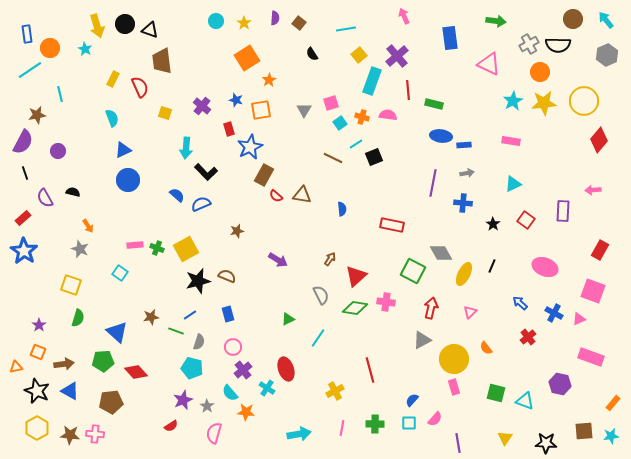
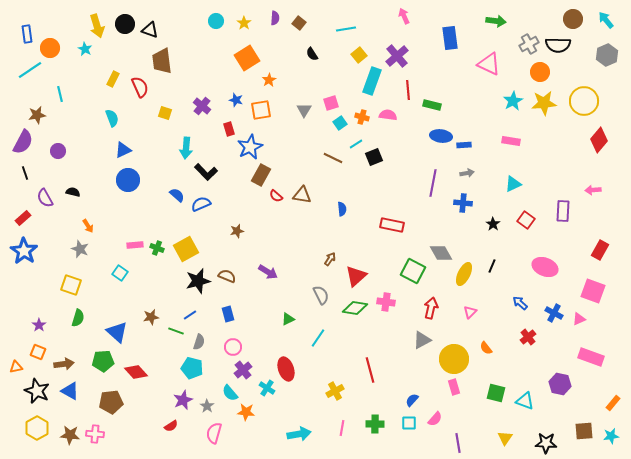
green rectangle at (434, 104): moved 2 px left, 1 px down
brown rectangle at (264, 175): moved 3 px left
purple arrow at (278, 260): moved 10 px left, 12 px down
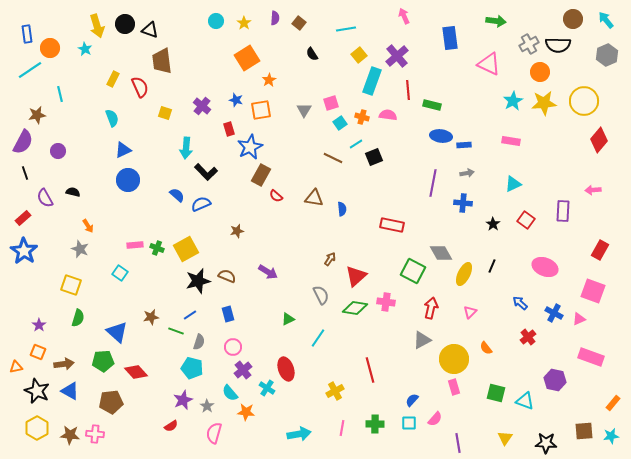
brown triangle at (302, 195): moved 12 px right, 3 px down
purple hexagon at (560, 384): moved 5 px left, 4 px up
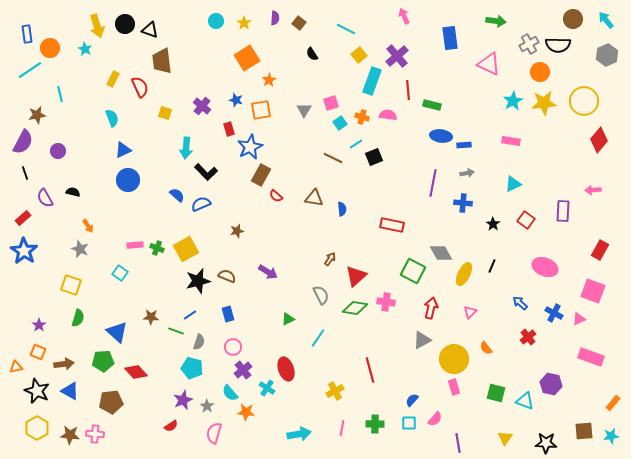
cyan line at (346, 29): rotated 36 degrees clockwise
brown star at (151, 317): rotated 14 degrees clockwise
purple hexagon at (555, 380): moved 4 px left, 4 px down
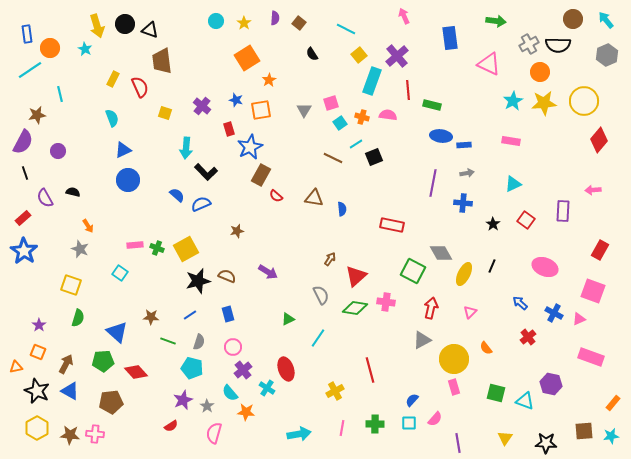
green line at (176, 331): moved 8 px left, 10 px down
brown arrow at (64, 364): moved 2 px right; rotated 54 degrees counterclockwise
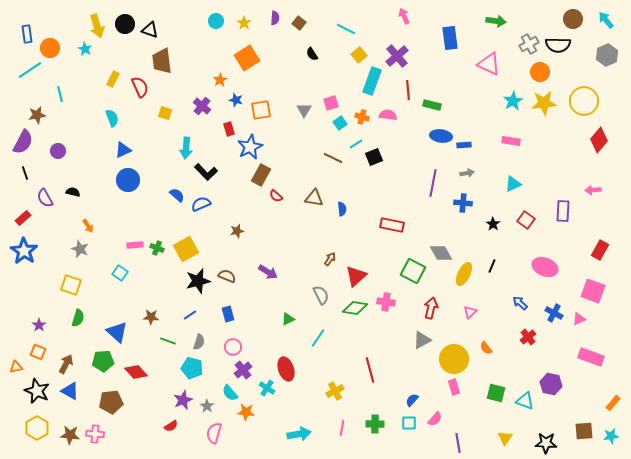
orange star at (269, 80): moved 49 px left
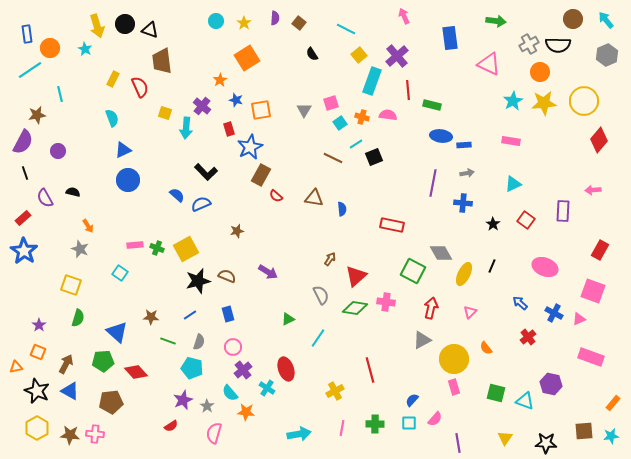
cyan arrow at (186, 148): moved 20 px up
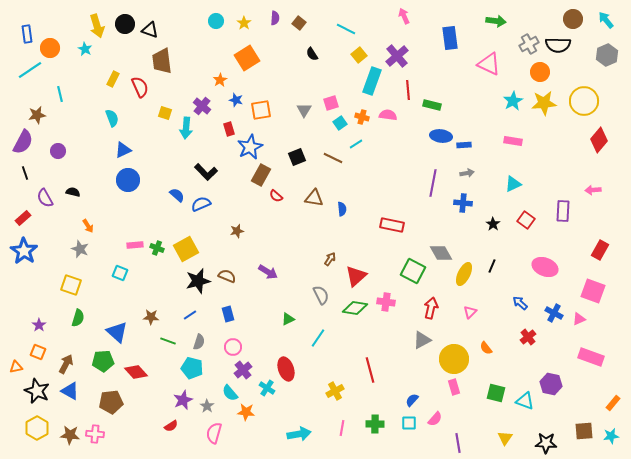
pink rectangle at (511, 141): moved 2 px right
black square at (374, 157): moved 77 px left
cyan square at (120, 273): rotated 14 degrees counterclockwise
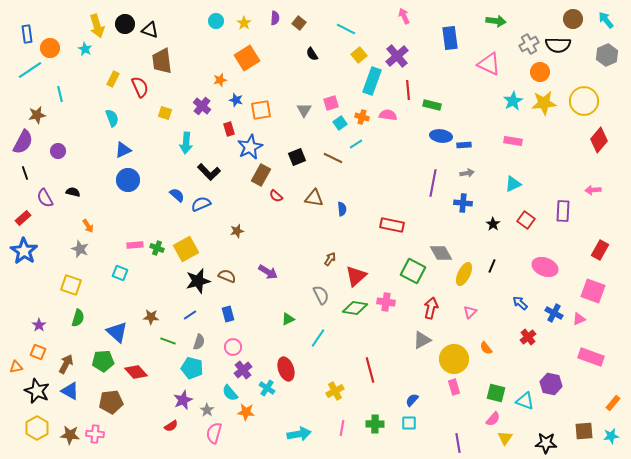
orange star at (220, 80): rotated 16 degrees clockwise
cyan arrow at (186, 128): moved 15 px down
black L-shape at (206, 172): moved 3 px right
gray star at (207, 406): moved 4 px down
pink semicircle at (435, 419): moved 58 px right
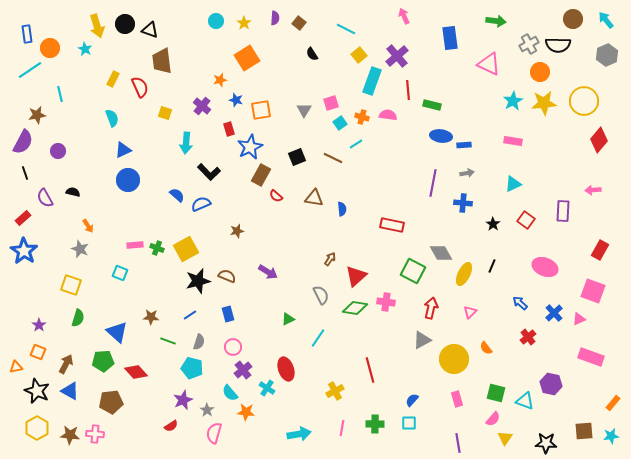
blue cross at (554, 313): rotated 18 degrees clockwise
pink rectangle at (454, 387): moved 3 px right, 12 px down
